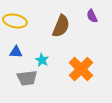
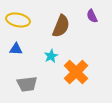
yellow ellipse: moved 3 px right, 1 px up
blue triangle: moved 3 px up
cyan star: moved 9 px right, 4 px up; rotated 16 degrees clockwise
orange cross: moved 5 px left, 3 px down
gray trapezoid: moved 6 px down
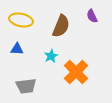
yellow ellipse: moved 3 px right
blue triangle: moved 1 px right
gray trapezoid: moved 1 px left, 2 px down
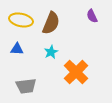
brown semicircle: moved 10 px left, 3 px up
cyan star: moved 4 px up
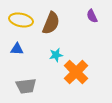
cyan star: moved 5 px right, 3 px down; rotated 16 degrees clockwise
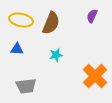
purple semicircle: rotated 48 degrees clockwise
orange cross: moved 19 px right, 4 px down
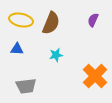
purple semicircle: moved 1 px right, 4 px down
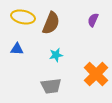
yellow ellipse: moved 2 px right, 3 px up
orange cross: moved 1 px right, 2 px up
gray trapezoid: moved 25 px right
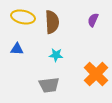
brown semicircle: moved 1 px right, 1 px up; rotated 25 degrees counterclockwise
cyan star: rotated 16 degrees clockwise
gray trapezoid: moved 2 px left, 1 px up
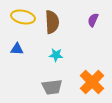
orange cross: moved 4 px left, 8 px down
gray trapezoid: moved 3 px right, 2 px down
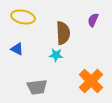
brown semicircle: moved 11 px right, 11 px down
blue triangle: rotated 24 degrees clockwise
orange cross: moved 1 px left, 1 px up
gray trapezoid: moved 15 px left
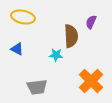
purple semicircle: moved 2 px left, 2 px down
brown semicircle: moved 8 px right, 3 px down
